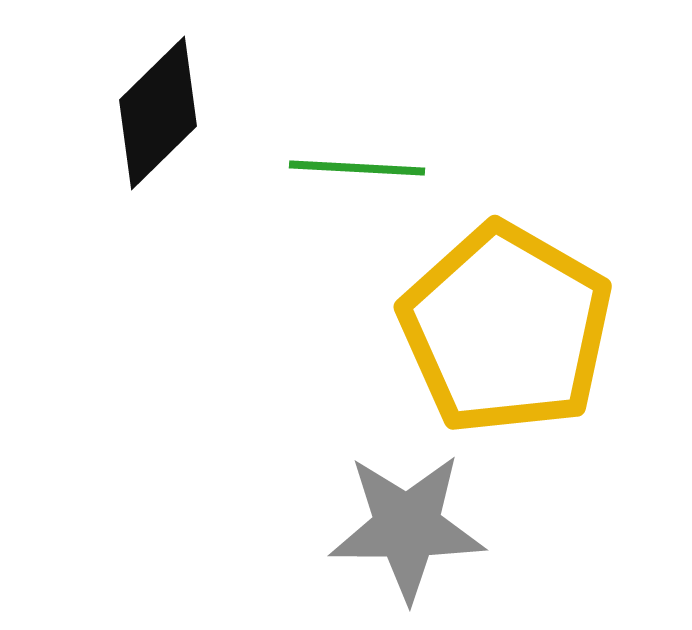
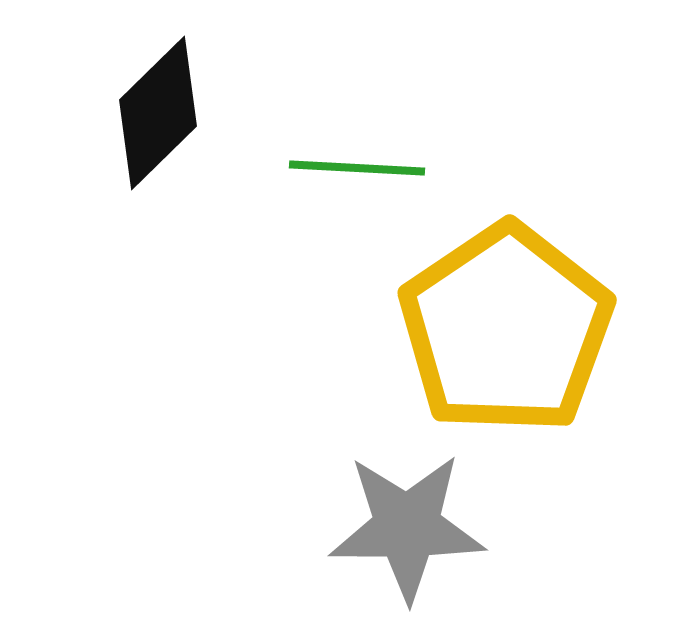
yellow pentagon: rotated 8 degrees clockwise
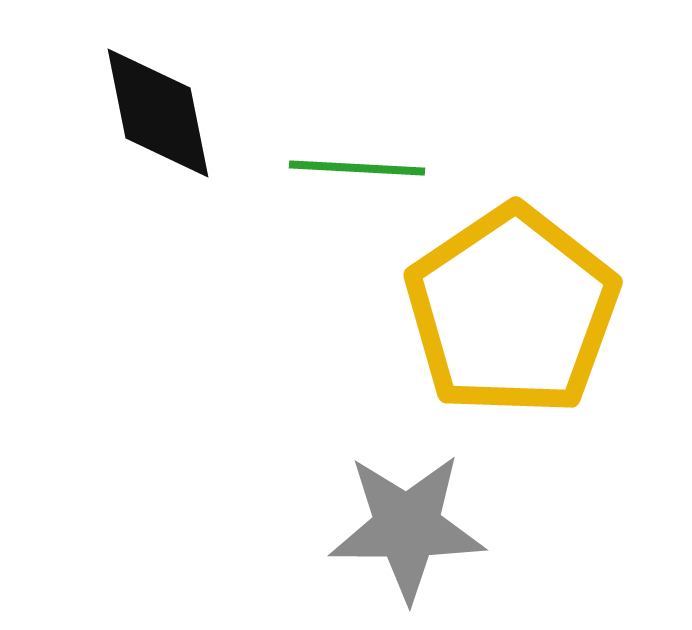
black diamond: rotated 57 degrees counterclockwise
yellow pentagon: moved 6 px right, 18 px up
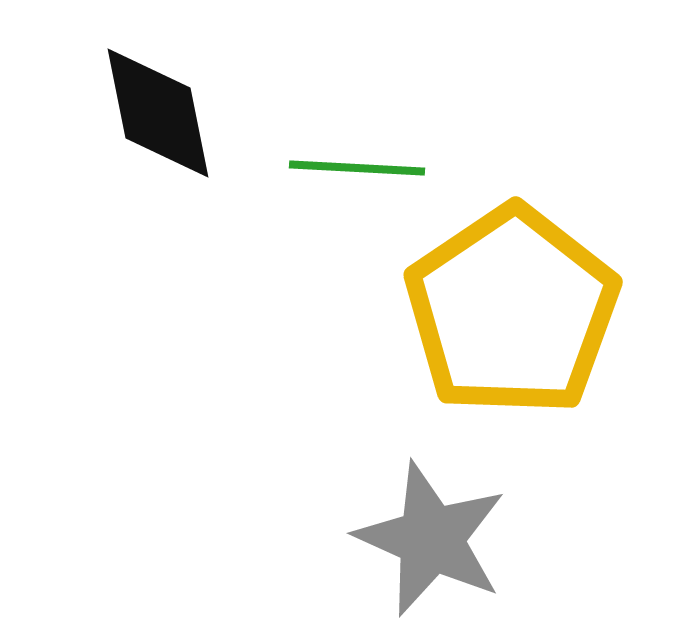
gray star: moved 24 px right, 12 px down; rotated 24 degrees clockwise
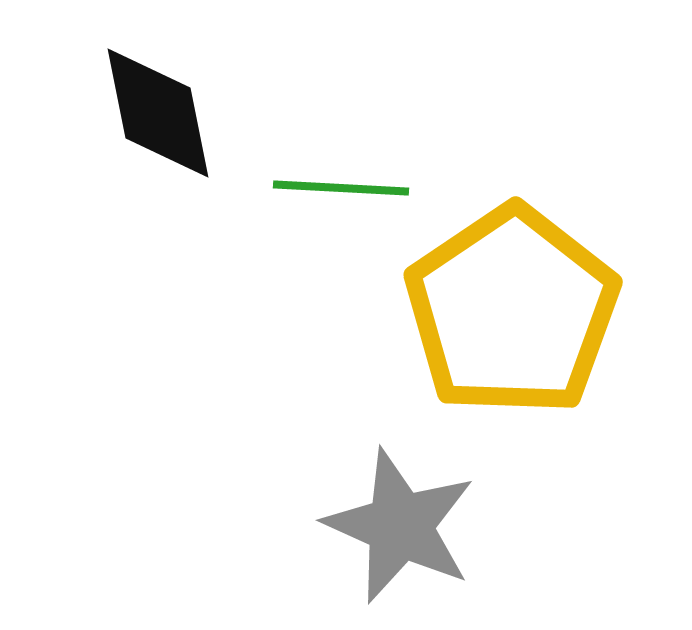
green line: moved 16 px left, 20 px down
gray star: moved 31 px left, 13 px up
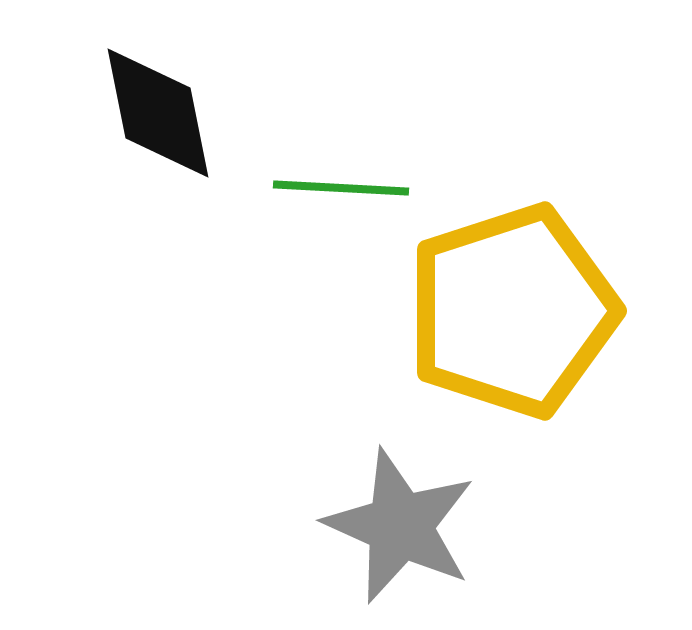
yellow pentagon: rotated 16 degrees clockwise
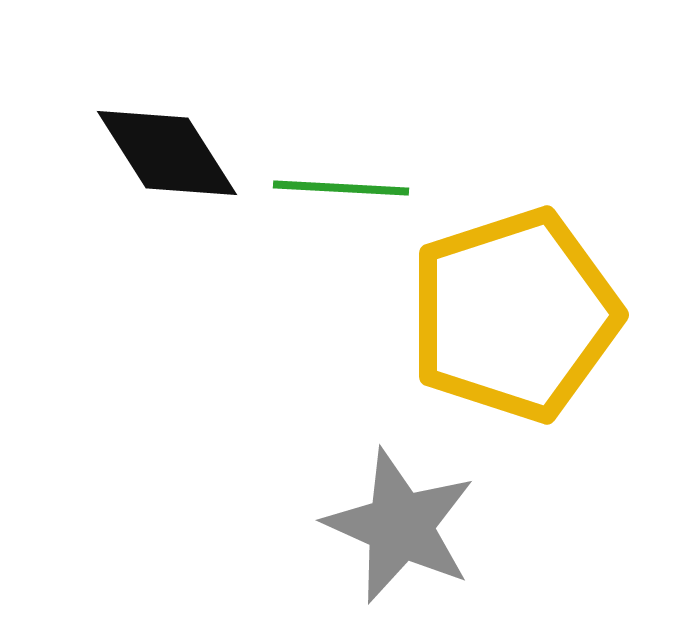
black diamond: moved 9 px right, 40 px down; rotated 21 degrees counterclockwise
yellow pentagon: moved 2 px right, 4 px down
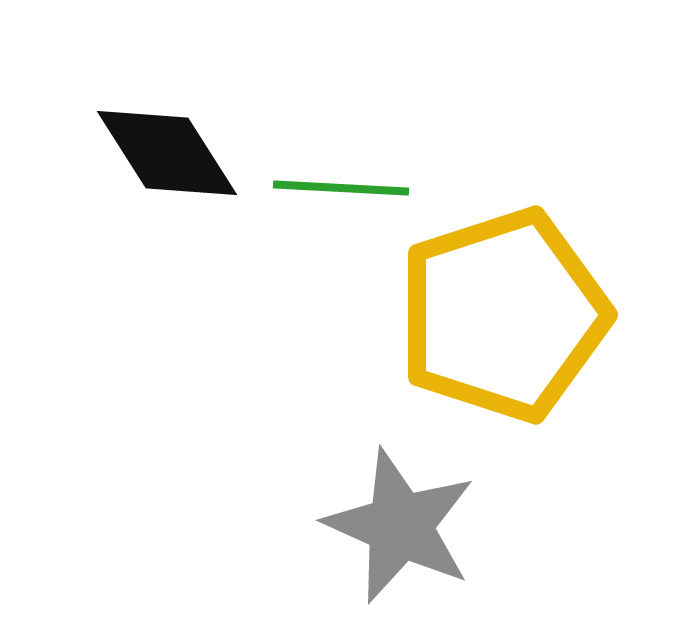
yellow pentagon: moved 11 px left
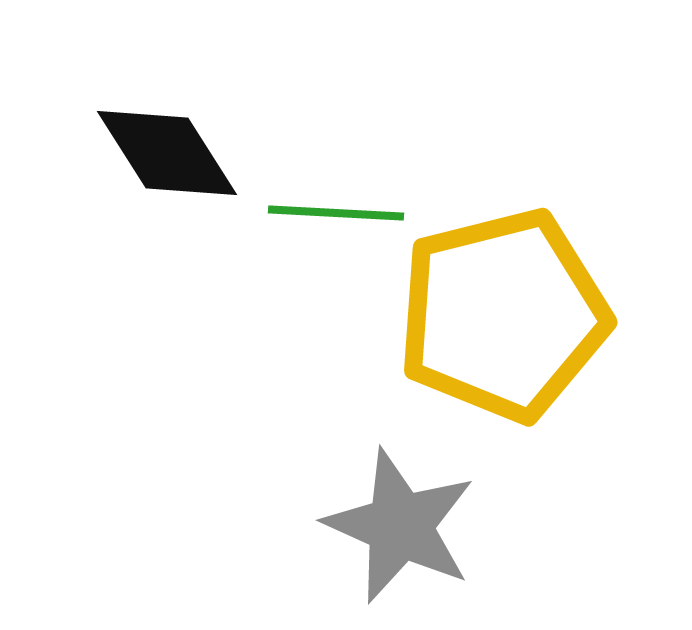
green line: moved 5 px left, 25 px down
yellow pentagon: rotated 4 degrees clockwise
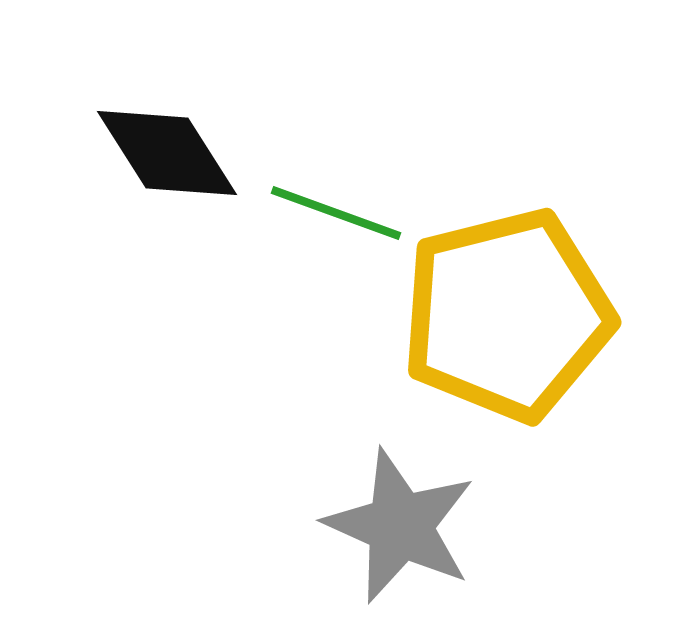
green line: rotated 17 degrees clockwise
yellow pentagon: moved 4 px right
